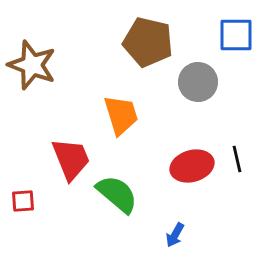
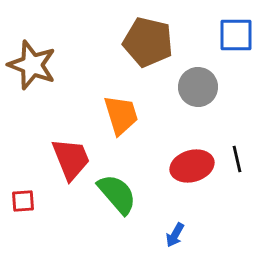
gray circle: moved 5 px down
green semicircle: rotated 9 degrees clockwise
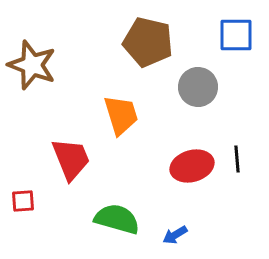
black line: rotated 8 degrees clockwise
green semicircle: moved 25 px down; rotated 33 degrees counterclockwise
blue arrow: rotated 30 degrees clockwise
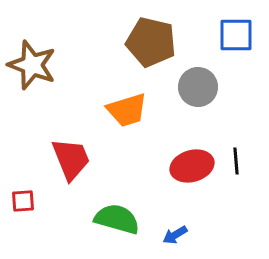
brown pentagon: moved 3 px right
orange trapezoid: moved 6 px right, 5 px up; rotated 90 degrees clockwise
black line: moved 1 px left, 2 px down
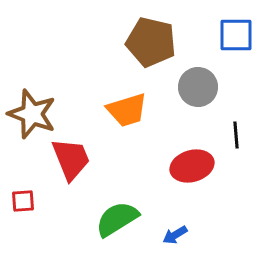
brown star: moved 49 px down
black line: moved 26 px up
green semicircle: rotated 48 degrees counterclockwise
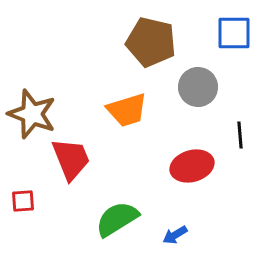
blue square: moved 2 px left, 2 px up
black line: moved 4 px right
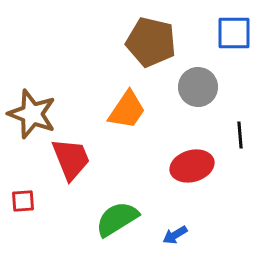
orange trapezoid: rotated 39 degrees counterclockwise
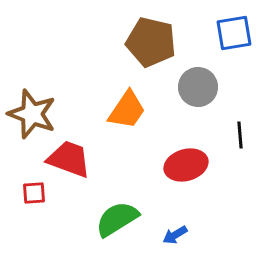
blue square: rotated 9 degrees counterclockwise
red trapezoid: moved 2 px left; rotated 48 degrees counterclockwise
red ellipse: moved 6 px left, 1 px up
red square: moved 11 px right, 8 px up
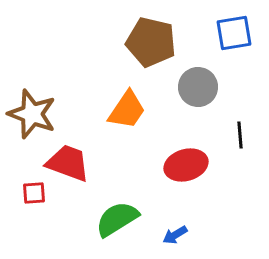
red trapezoid: moved 1 px left, 4 px down
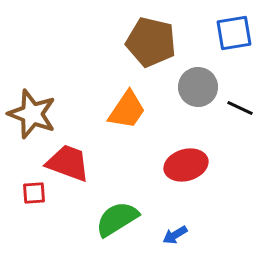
black line: moved 27 px up; rotated 60 degrees counterclockwise
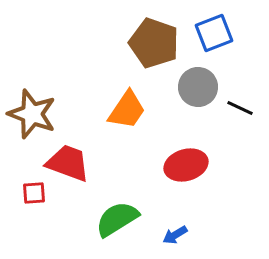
blue square: moved 20 px left; rotated 12 degrees counterclockwise
brown pentagon: moved 3 px right, 1 px down; rotated 6 degrees clockwise
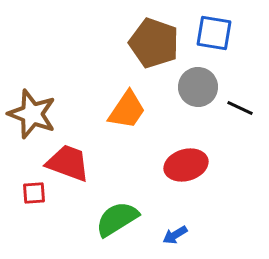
blue square: rotated 30 degrees clockwise
